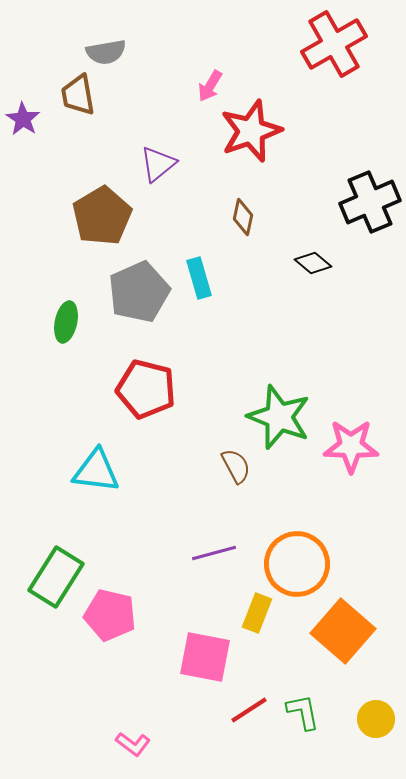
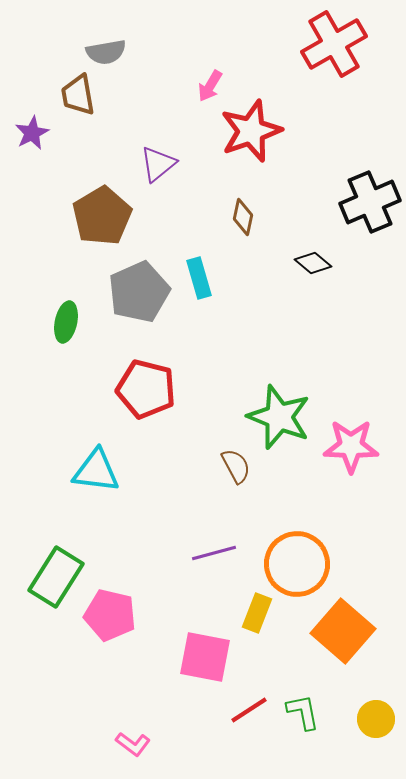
purple star: moved 9 px right, 14 px down; rotated 12 degrees clockwise
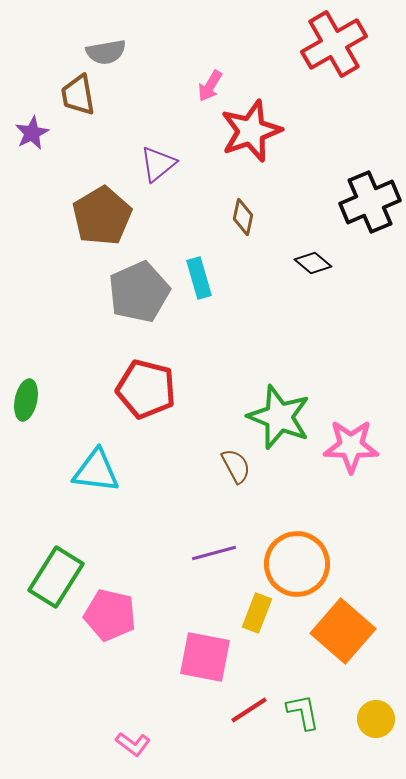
green ellipse: moved 40 px left, 78 px down
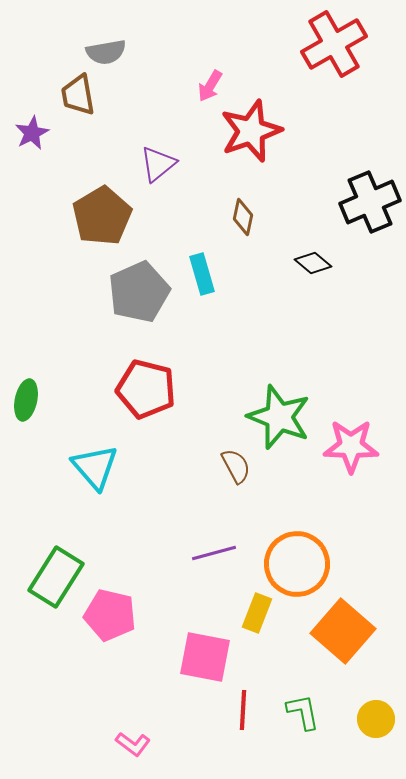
cyan rectangle: moved 3 px right, 4 px up
cyan triangle: moved 1 px left, 4 px up; rotated 42 degrees clockwise
red line: moved 6 px left; rotated 54 degrees counterclockwise
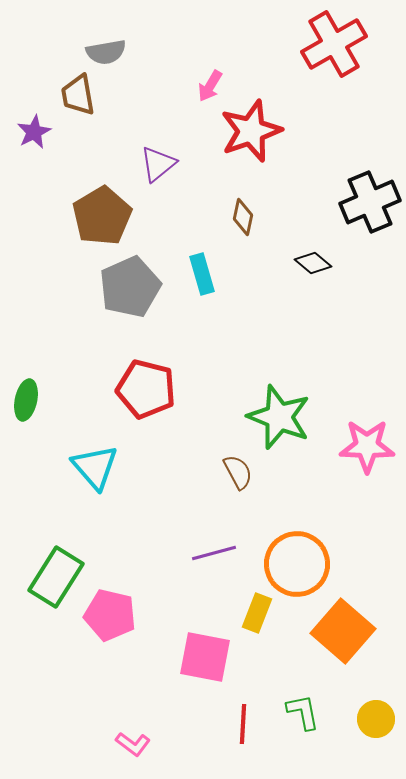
purple star: moved 2 px right, 1 px up
gray pentagon: moved 9 px left, 5 px up
pink star: moved 16 px right
brown semicircle: moved 2 px right, 6 px down
red line: moved 14 px down
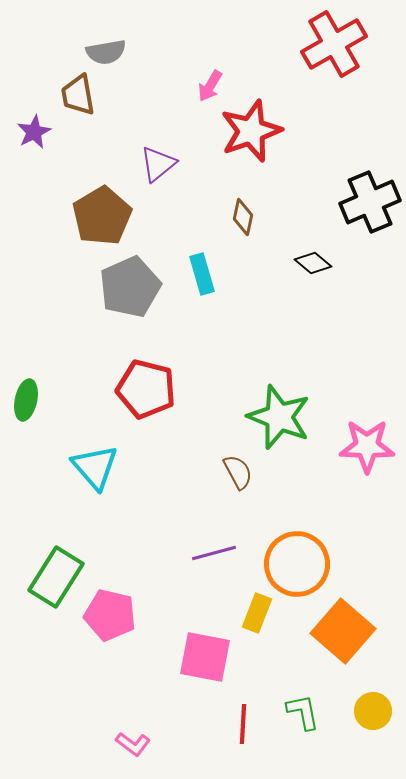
yellow circle: moved 3 px left, 8 px up
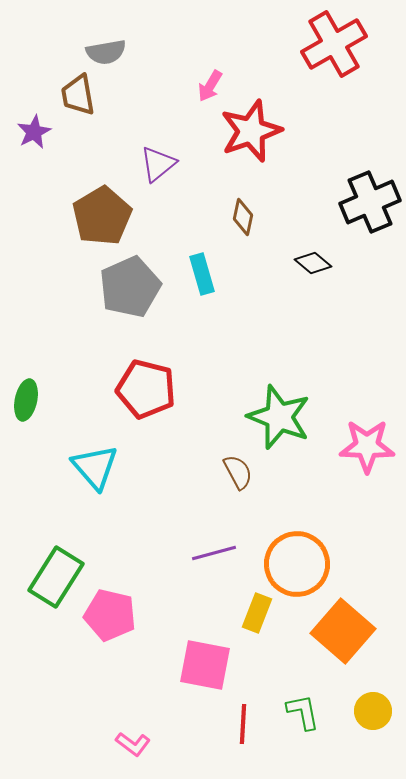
pink square: moved 8 px down
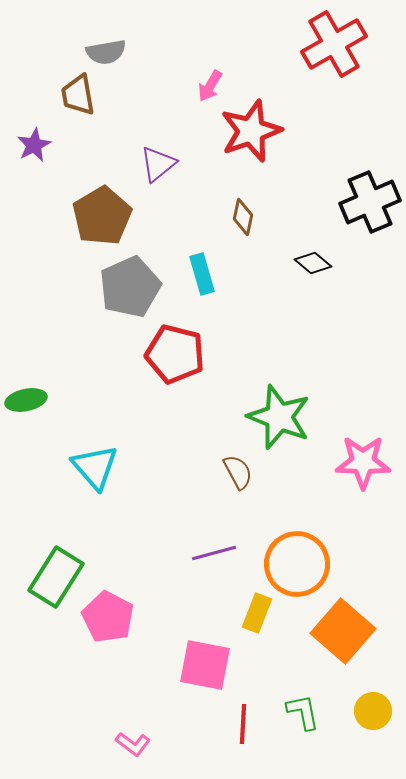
purple star: moved 13 px down
red pentagon: moved 29 px right, 35 px up
green ellipse: rotated 66 degrees clockwise
pink star: moved 4 px left, 16 px down
pink pentagon: moved 2 px left, 2 px down; rotated 15 degrees clockwise
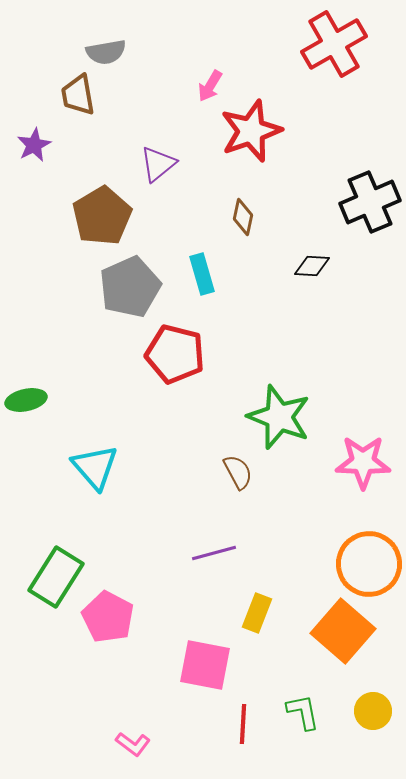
black diamond: moved 1 px left, 3 px down; rotated 36 degrees counterclockwise
orange circle: moved 72 px right
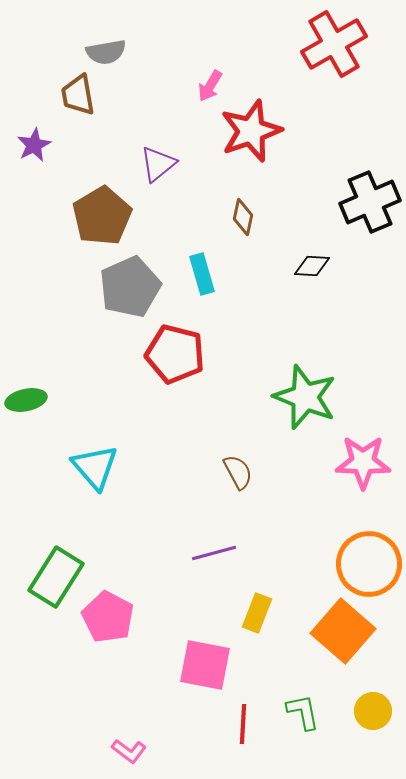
green star: moved 26 px right, 20 px up
pink L-shape: moved 4 px left, 7 px down
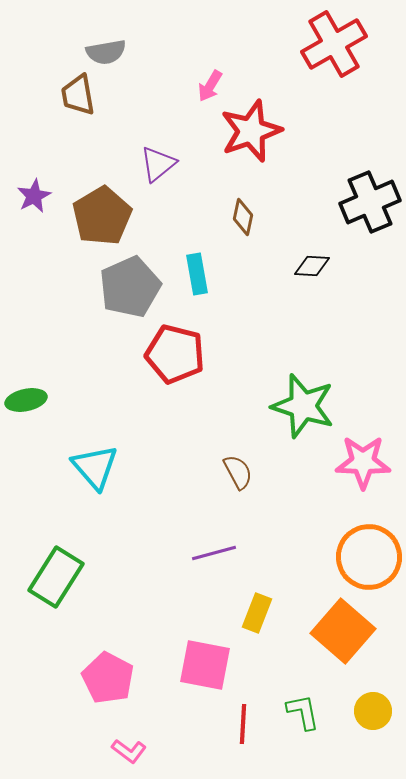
purple star: moved 51 px down
cyan rectangle: moved 5 px left; rotated 6 degrees clockwise
green star: moved 2 px left, 9 px down; rotated 4 degrees counterclockwise
orange circle: moved 7 px up
pink pentagon: moved 61 px down
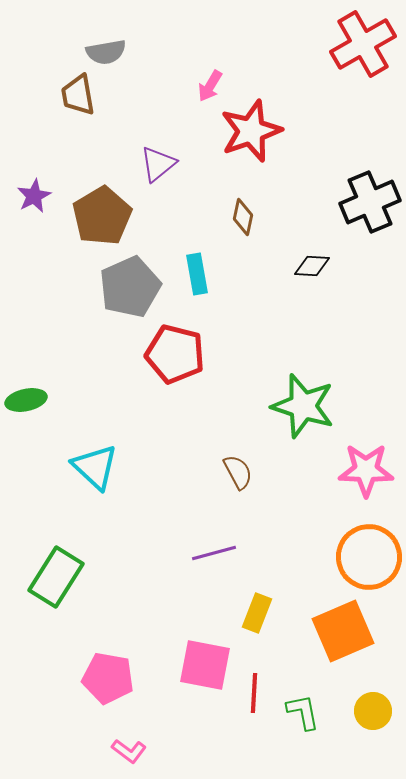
red cross: moved 29 px right
pink star: moved 3 px right, 8 px down
cyan triangle: rotated 6 degrees counterclockwise
orange square: rotated 26 degrees clockwise
pink pentagon: rotated 18 degrees counterclockwise
red line: moved 11 px right, 31 px up
